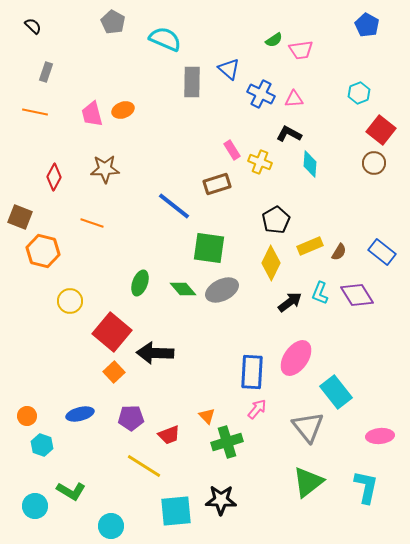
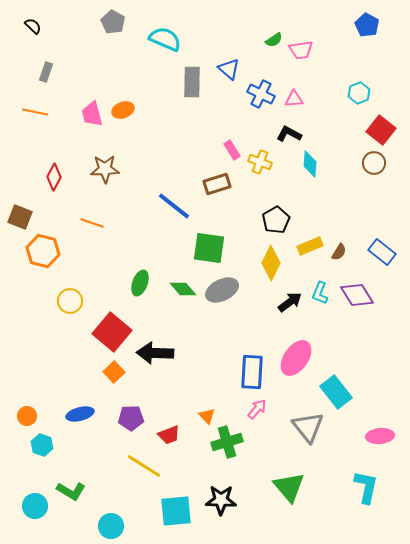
green triangle at (308, 482): moved 19 px left, 5 px down; rotated 32 degrees counterclockwise
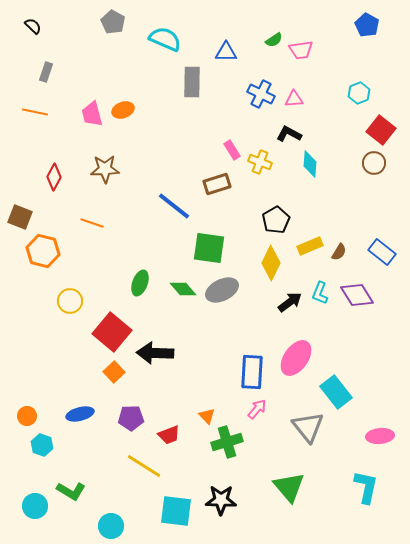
blue triangle at (229, 69): moved 3 px left, 17 px up; rotated 40 degrees counterclockwise
cyan square at (176, 511): rotated 12 degrees clockwise
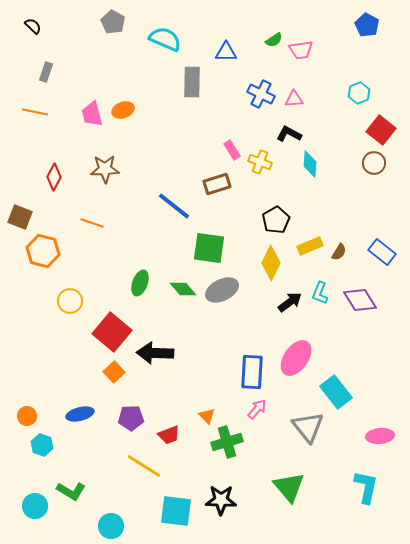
purple diamond at (357, 295): moved 3 px right, 5 px down
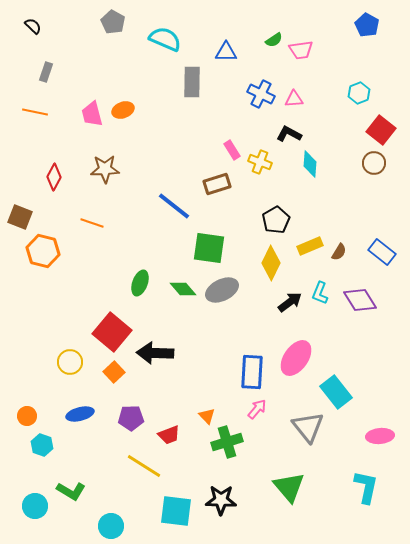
yellow circle at (70, 301): moved 61 px down
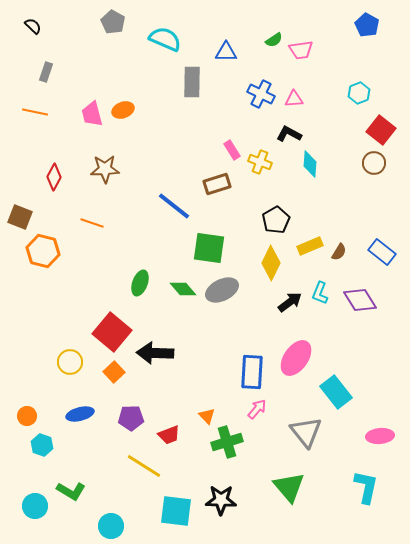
gray triangle at (308, 427): moved 2 px left, 5 px down
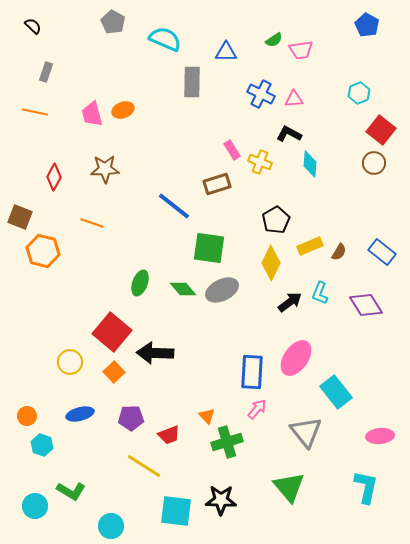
purple diamond at (360, 300): moved 6 px right, 5 px down
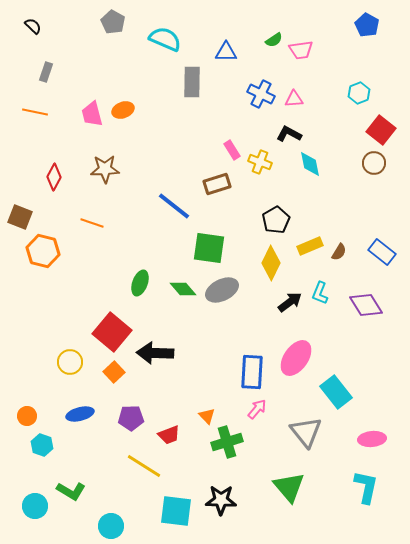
cyan diamond at (310, 164): rotated 16 degrees counterclockwise
pink ellipse at (380, 436): moved 8 px left, 3 px down
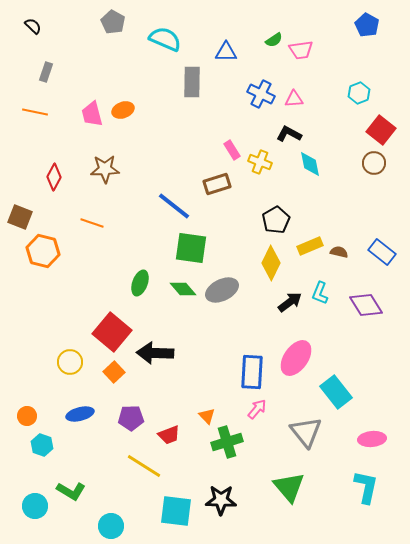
green square at (209, 248): moved 18 px left
brown semicircle at (339, 252): rotated 108 degrees counterclockwise
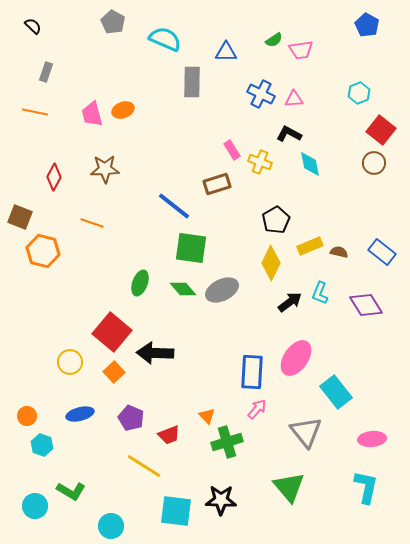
purple pentagon at (131, 418): rotated 25 degrees clockwise
